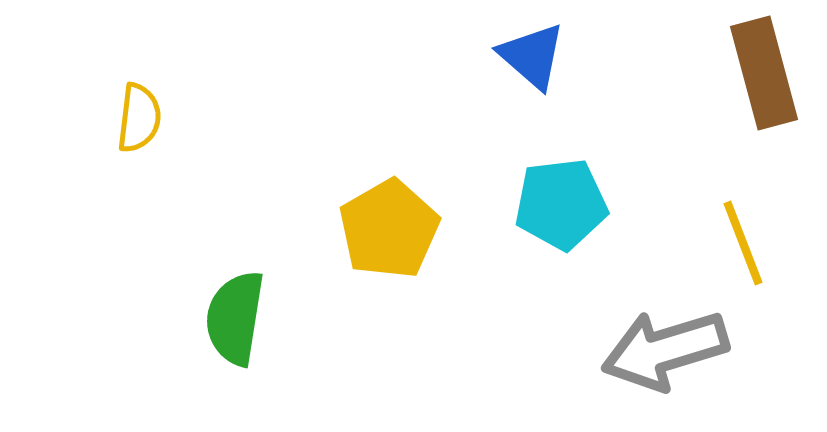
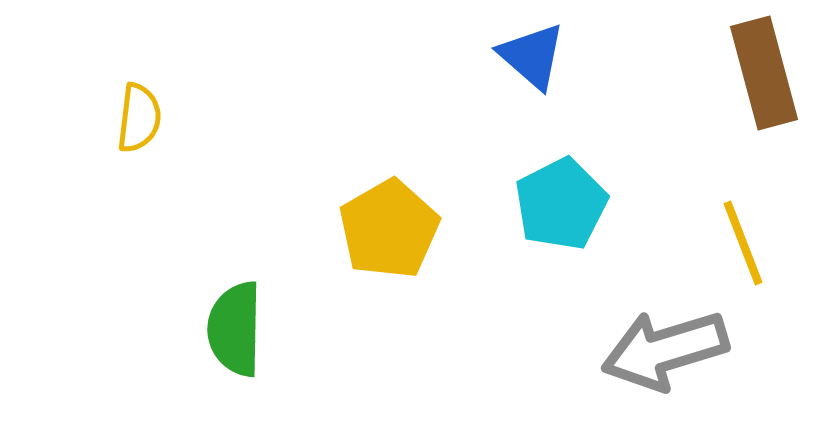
cyan pentagon: rotated 20 degrees counterclockwise
green semicircle: moved 11 px down; rotated 8 degrees counterclockwise
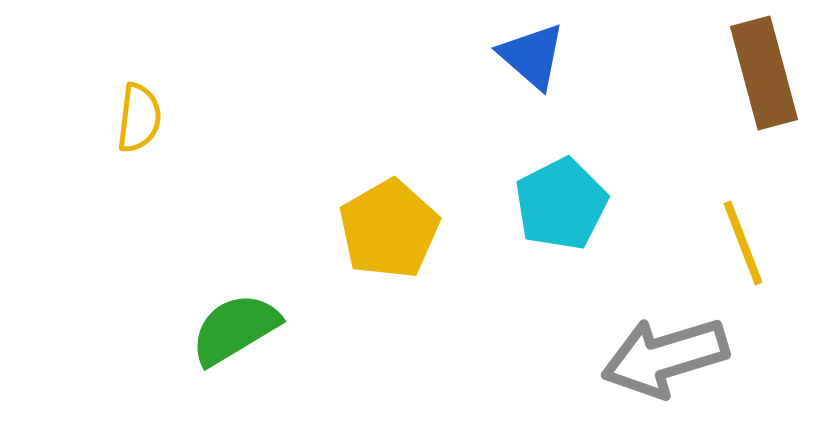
green semicircle: rotated 58 degrees clockwise
gray arrow: moved 7 px down
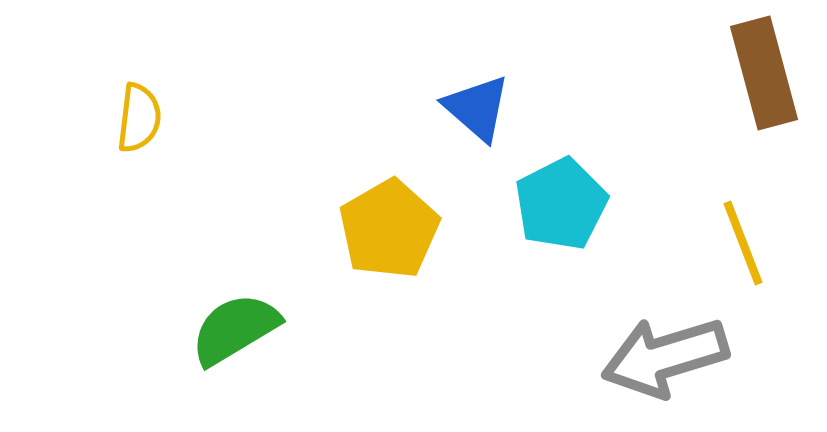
blue triangle: moved 55 px left, 52 px down
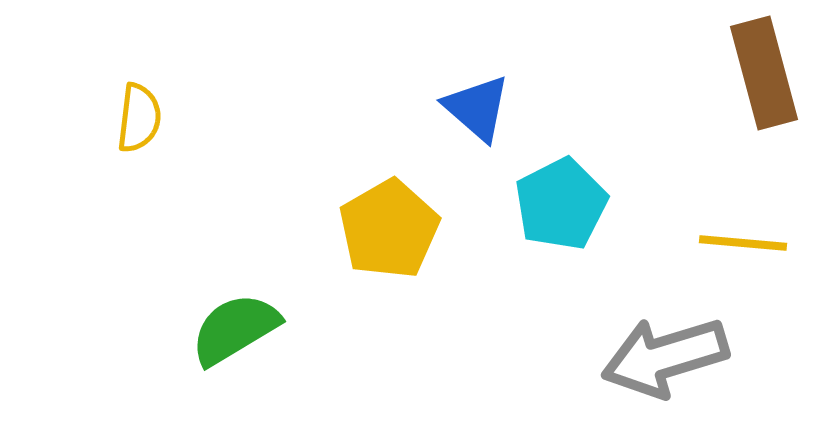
yellow line: rotated 64 degrees counterclockwise
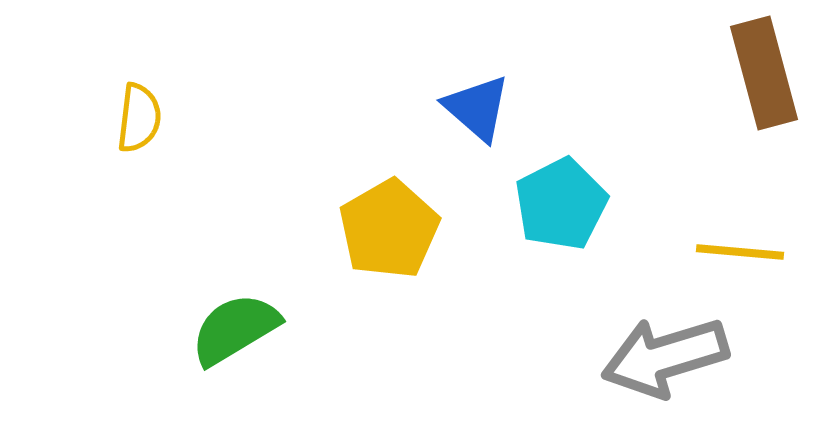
yellow line: moved 3 px left, 9 px down
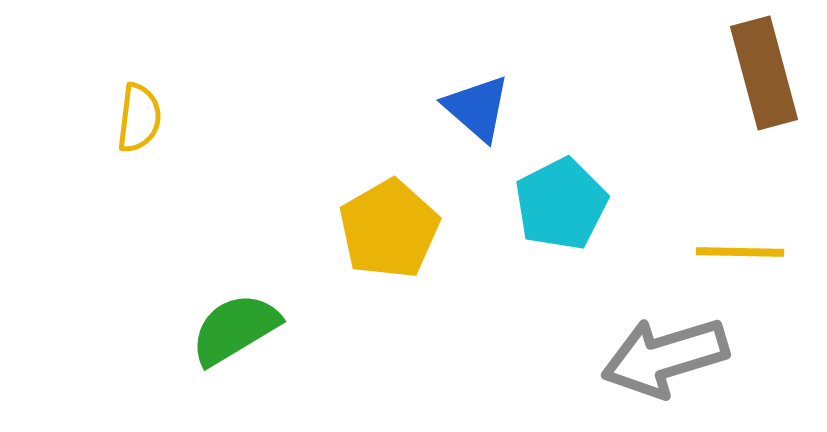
yellow line: rotated 4 degrees counterclockwise
